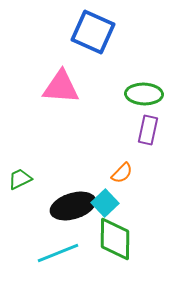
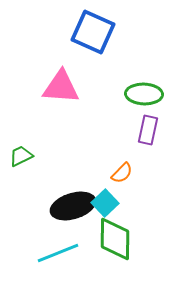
green trapezoid: moved 1 px right, 23 px up
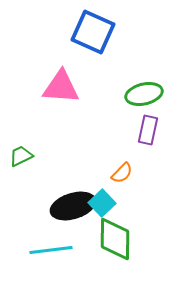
green ellipse: rotated 15 degrees counterclockwise
cyan square: moved 3 px left
cyan line: moved 7 px left, 3 px up; rotated 15 degrees clockwise
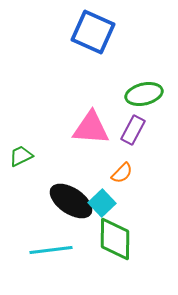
pink triangle: moved 30 px right, 41 px down
purple rectangle: moved 15 px left; rotated 16 degrees clockwise
black ellipse: moved 2 px left, 5 px up; rotated 51 degrees clockwise
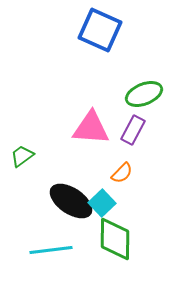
blue square: moved 7 px right, 2 px up
green ellipse: rotated 9 degrees counterclockwise
green trapezoid: moved 1 px right; rotated 10 degrees counterclockwise
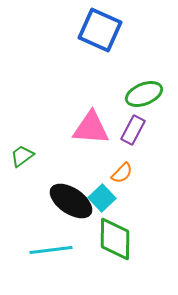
cyan square: moved 5 px up
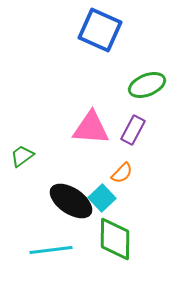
green ellipse: moved 3 px right, 9 px up
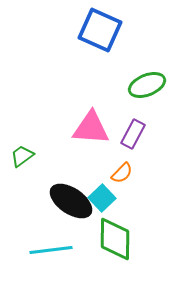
purple rectangle: moved 4 px down
